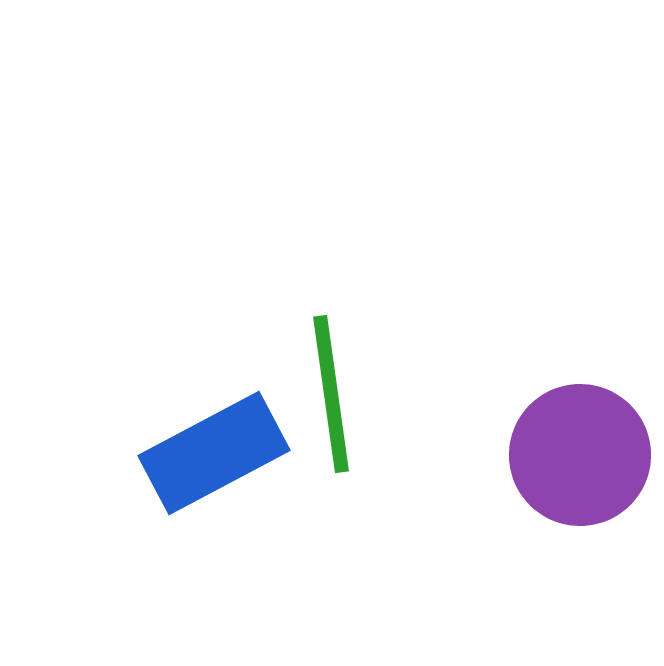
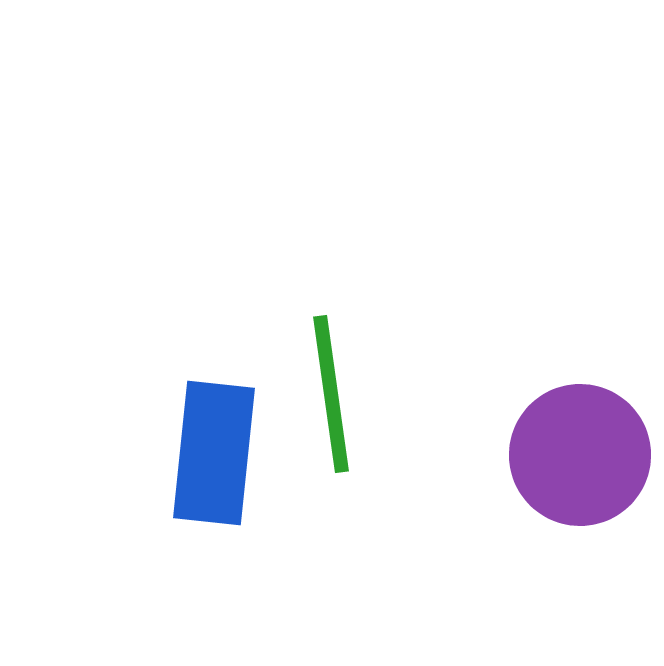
blue rectangle: rotated 56 degrees counterclockwise
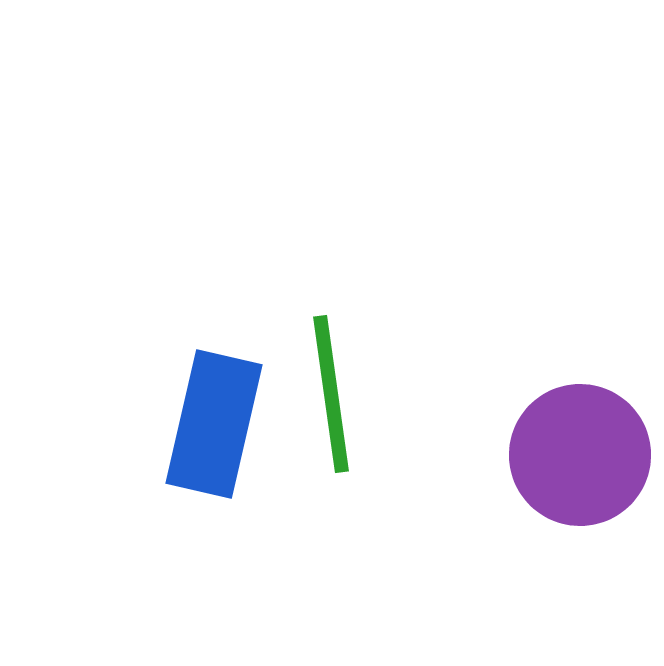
blue rectangle: moved 29 px up; rotated 7 degrees clockwise
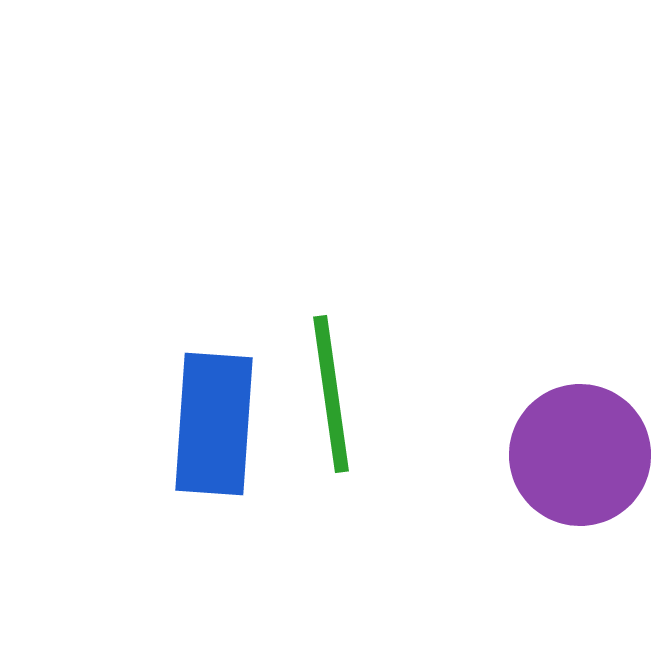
blue rectangle: rotated 9 degrees counterclockwise
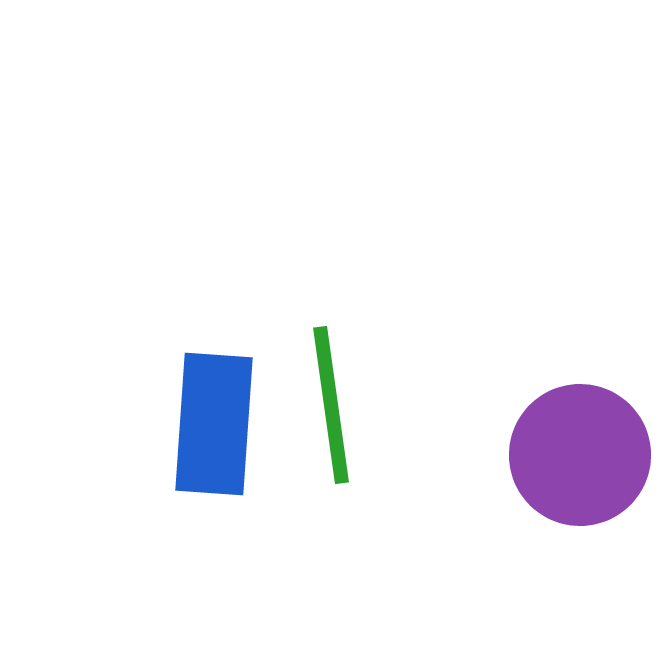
green line: moved 11 px down
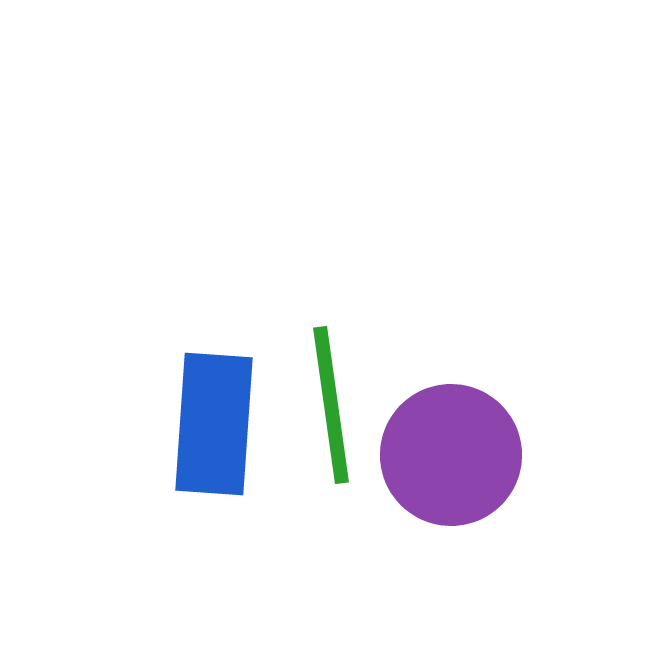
purple circle: moved 129 px left
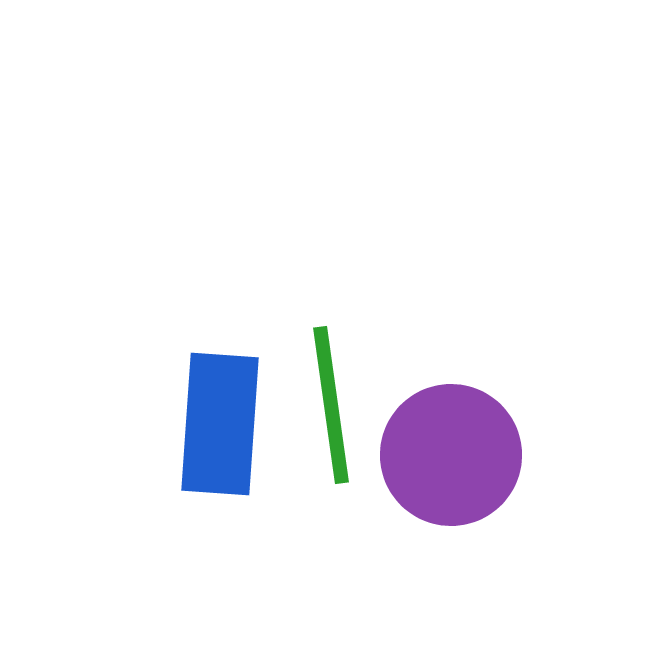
blue rectangle: moved 6 px right
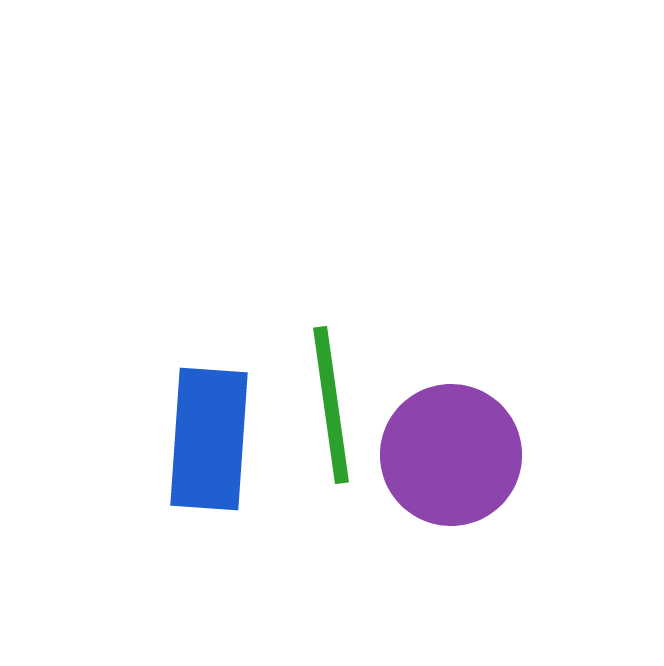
blue rectangle: moved 11 px left, 15 px down
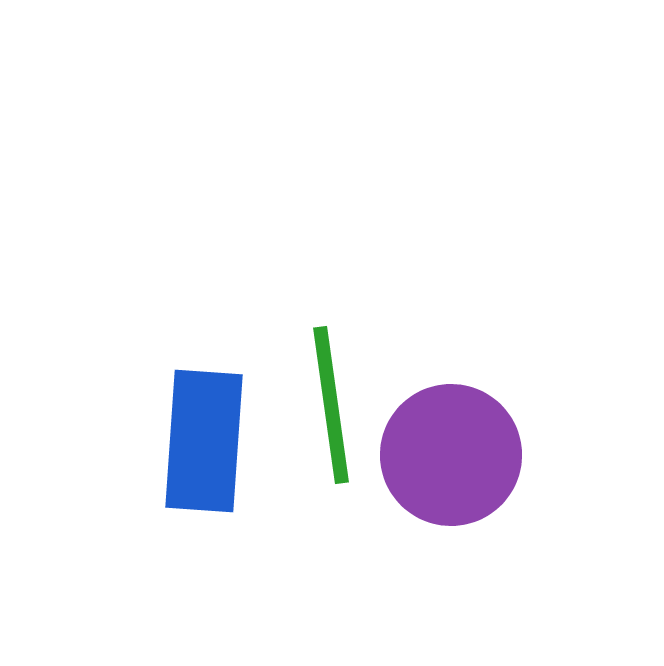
blue rectangle: moved 5 px left, 2 px down
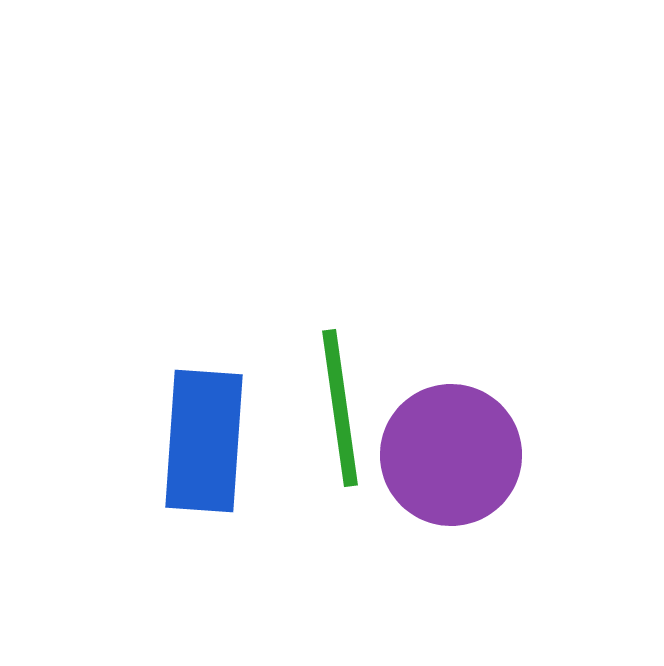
green line: moved 9 px right, 3 px down
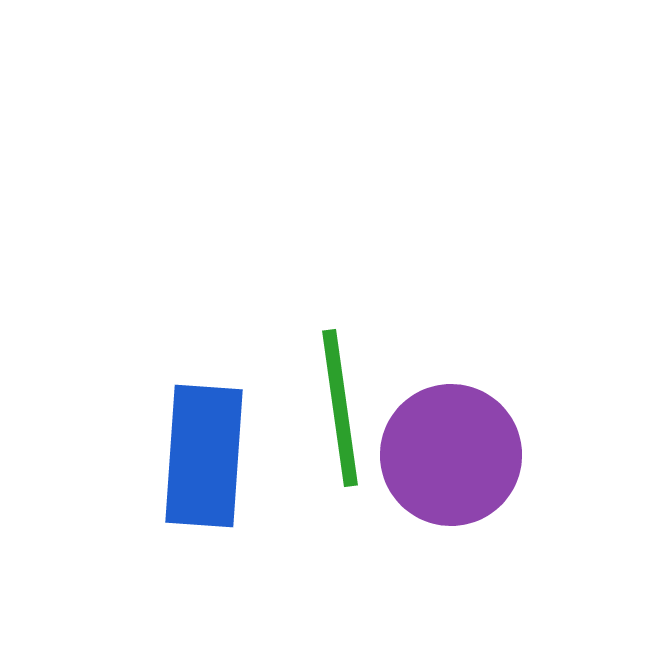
blue rectangle: moved 15 px down
